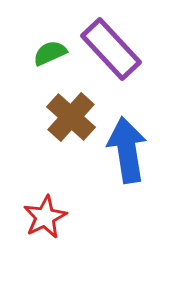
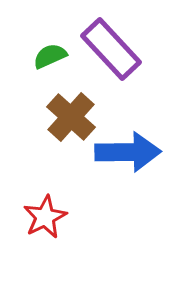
green semicircle: moved 3 px down
blue arrow: moved 1 px right, 2 px down; rotated 98 degrees clockwise
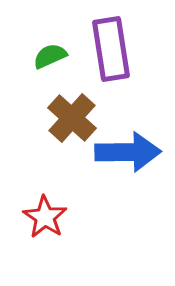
purple rectangle: rotated 34 degrees clockwise
brown cross: moved 1 px right, 1 px down
red star: rotated 12 degrees counterclockwise
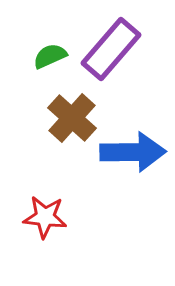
purple rectangle: rotated 50 degrees clockwise
blue arrow: moved 5 px right
red star: rotated 27 degrees counterclockwise
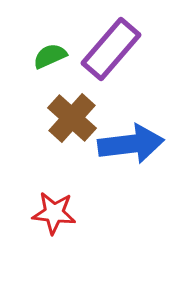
blue arrow: moved 2 px left, 8 px up; rotated 6 degrees counterclockwise
red star: moved 9 px right, 4 px up
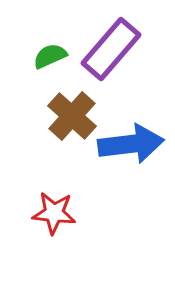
brown cross: moved 2 px up
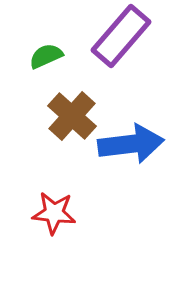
purple rectangle: moved 10 px right, 13 px up
green semicircle: moved 4 px left
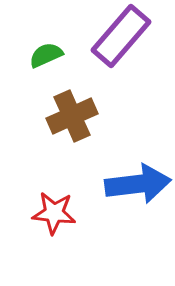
green semicircle: moved 1 px up
brown cross: rotated 24 degrees clockwise
blue arrow: moved 7 px right, 40 px down
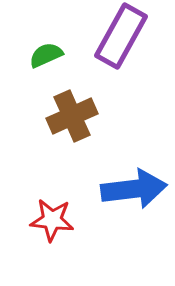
purple rectangle: rotated 12 degrees counterclockwise
blue arrow: moved 4 px left, 5 px down
red star: moved 2 px left, 7 px down
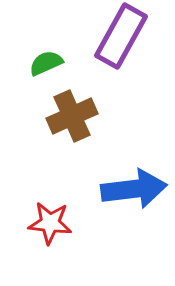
green semicircle: moved 8 px down
red star: moved 2 px left, 3 px down
